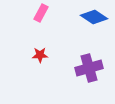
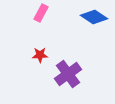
purple cross: moved 21 px left, 6 px down; rotated 20 degrees counterclockwise
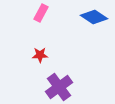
purple cross: moved 9 px left, 13 px down
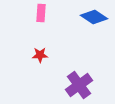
pink rectangle: rotated 24 degrees counterclockwise
purple cross: moved 20 px right, 2 px up
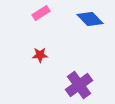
pink rectangle: rotated 54 degrees clockwise
blue diamond: moved 4 px left, 2 px down; rotated 12 degrees clockwise
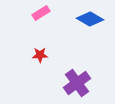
blue diamond: rotated 16 degrees counterclockwise
purple cross: moved 2 px left, 2 px up
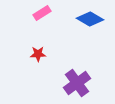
pink rectangle: moved 1 px right
red star: moved 2 px left, 1 px up
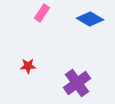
pink rectangle: rotated 24 degrees counterclockwise
red star: moved 10 px left, 12 px down
